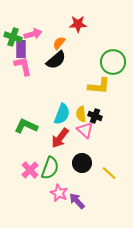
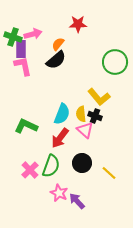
orange semicircle: moved 1 px left, 1 px down
green circle: moved 2 px right
yellow L-shape: moved 11 px down; rotated 45 degrees clockwise
green semicircle: moved 1 px right, 2 px up
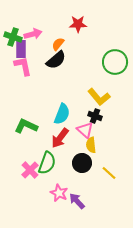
yellow semicircle: moved 10 px right, 31 px down
green semicircle: moved 4 px left, 3 px up
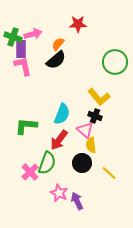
green L-shape: rotated 20 degrees counterclockwise
red arrow: moved 1 px left, 2 px down
pink cross: moved 2 px down
purple arrow: rotated 18 degrees clockwise
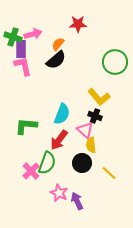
pink cross: moved 1 px right, 1 px up
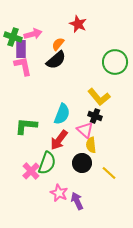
red star: rotated 24 degrees clockwise
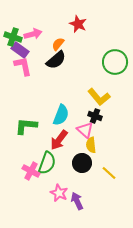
purple rectangle: moved 1 px left, 1 px down; rotated 54 degrees counterclockwise
cyan semicircle: moved 1 px left, 1 px down
pink cross: rotated 18 degrees counterclockwise
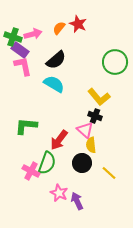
orange semicircle: moved 1 px right, 16 px up
cyan semicircle: moved 7 px left, 31 px up; rotated 80 degrees counterclockwise
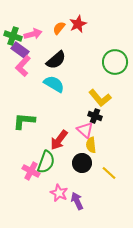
red star: rotated 24 degrees clockwise
green cross: moved 1 px up
pink L-shape: rotated 125 degrees counterclockwise
yellow L-shape: moved 1 px right, 1 px down
green L-shape: moved 2 px left, 5 px up
green semicircle: moved 1 px left, 1 px up
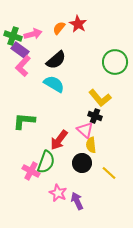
red star: rotated 18 degrees counterclockwise
pink star: moved 1 px left
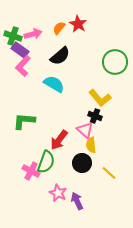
black semicircle: moved 4 px right, 4 px up
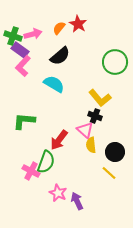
black circle: moved 33 px right, 11 px up
